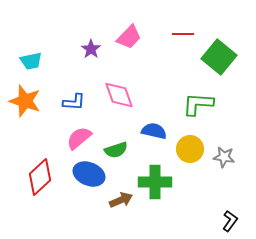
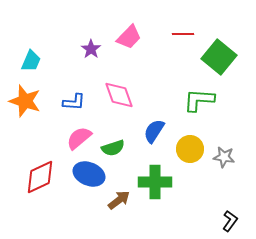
cyan trapezoid: rotated 55 degrees counterclockwise
green L-shape: moved 1 px right, 4 px up
blue semicircle: rotated 70 degrees counterclockwise
green semicircle: moved 3 px left, 2 px up
red diamond: rotated 18 degrees clockwise
brown arrow: moved 2 px left; rotated 15 degrees counterclockwise
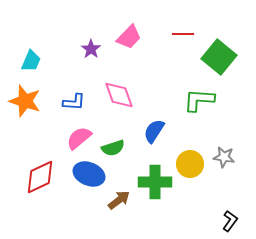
yellow circle: moved 15 px down
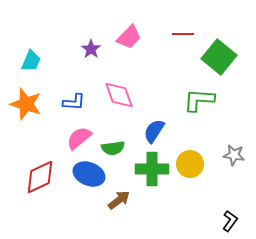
orange star: moved 1 px right, 3 px down
green semicircle: rotated 10 degrees clockwise
gray star: moved 10 px right, 2 px up
green cross: moved 3 px left, 13 px up
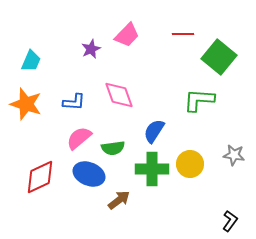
pink trapezoid: moved 2 px left, 2 px up
purple star: rotated 12 degrees clockwise
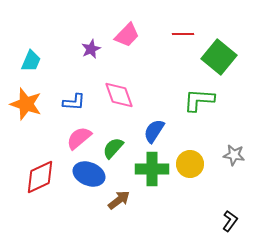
green semicircle: rotated 140 degrees clockwise
